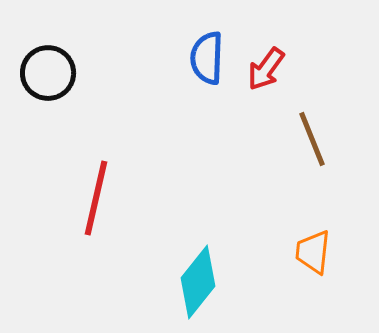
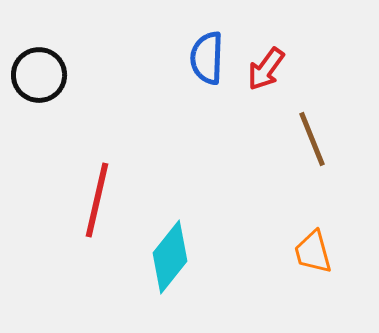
black circle: moved 9 px left, 2 px down
red line: moved 1 px right, 2 px down
orange trapezoid: rotated 21 degrees counterclockwise
cyan diamond: moved 28 px left, 25 px up
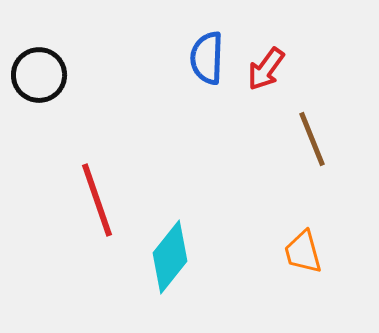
red line: rotated 32 degrees counterclockwise
orange trapezoid: moved 10 px left
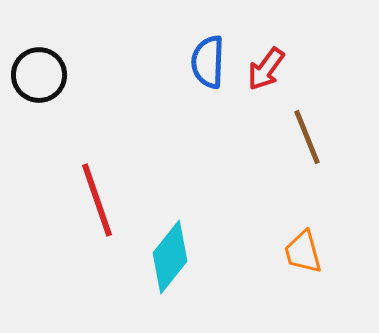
blue semicircle: moved 1 px right, 4 px down
brown line: moved 5 px left, 2 px up
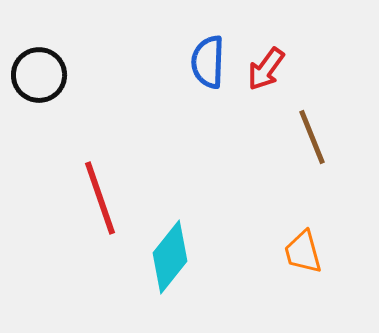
brown line: moved 5 px right
red line: moved 3 px right, 2 px up
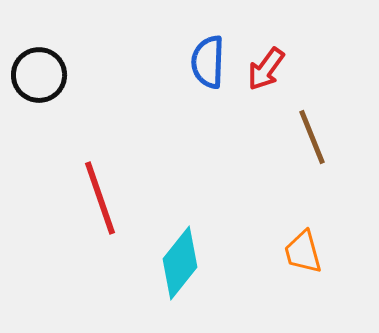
cyan diamond: moved 10 px right, 6 px down
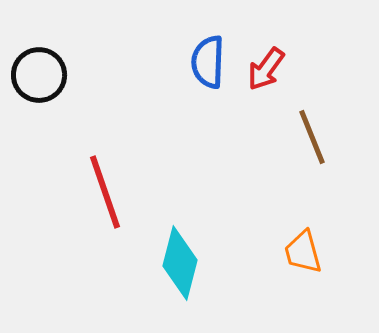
red line: moved 5 px right, 6 px up
cyan diamond: rotated 24 degrees counterclockwise
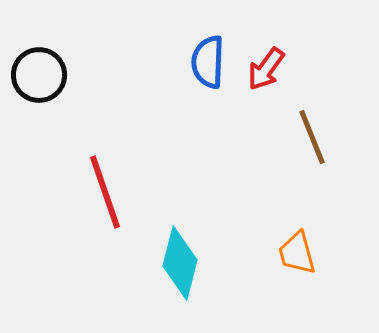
orange trapezoid: moved 6 px left, 1 px down
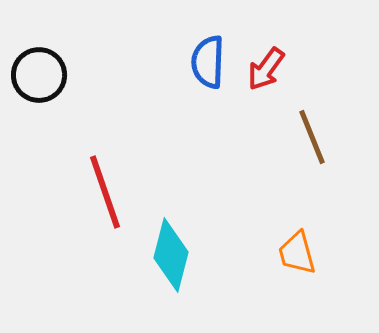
cyan diamond: moved 9 px left, 8 px up
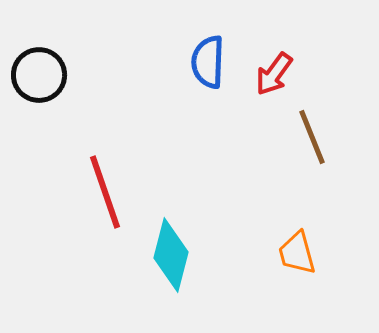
red arrow: moved 8 px right, 5 px down
